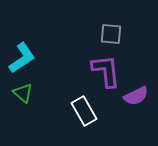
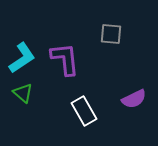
purple L-shape: moved 41 px left, 12 px up
purple semicircle: moved 2 px left, 3 px down
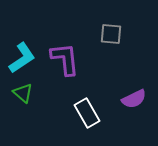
white rectangle: moved 3 px right, 2 px down
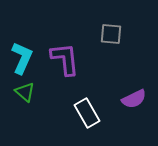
cyan L-shape: rotated 32 degrees counterclockwise
green triangle: moved 2 px right, 1 px up
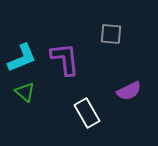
cyan L-shape: rotated 44 degrees clockwise
purple semicircle: moved 5 px left, 8 px up
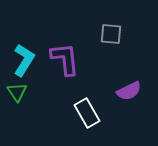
cyan L-shape: moved 2 px right, 2 px down; rotated 36 degrees counterclockwise
green triangle: moved 8 px left; rotated 15 degrees clockwise
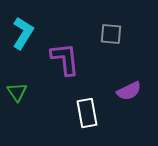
cyan L-shape: moved 1 px left, 27 px up
white rectangle: rotated 20 degrees clockwise
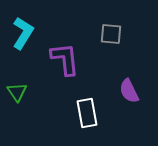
purple semicircle: rotated 90 degrees clockwise
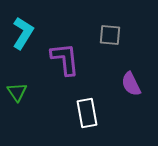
gray square: moved 1 px left, 1 px down
purple semicircle: moved 2 px right, 7 px up
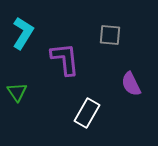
white rectangle: rotated 40 degrees clockwise
